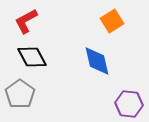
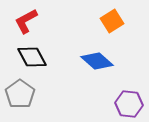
blue diamond: rotated 36 degrees counterclockwise
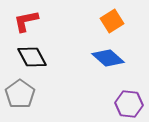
red L-shape: rotated 16 degrees clockwise
blue diamond: moved 11 px right, 3 px up
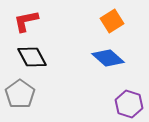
purple hexagon: rotated 12 degrees clockwise
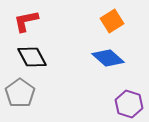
gray pentagon: moved 1 px up
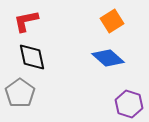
black diamond: rotated 16 degrees clockwise
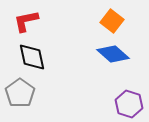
orange square: rotated 20 degrees counterclockwise
blue diamond: moved 5 px right, 4 px up
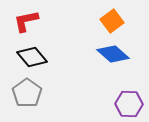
orange square: rotated 15 degrees clockwise
black diamond: rotated 28 degrees counterclockwise
gray pentagon: moved 7 px right
purple hexagon: rotated 16 degrees counterclockwise
